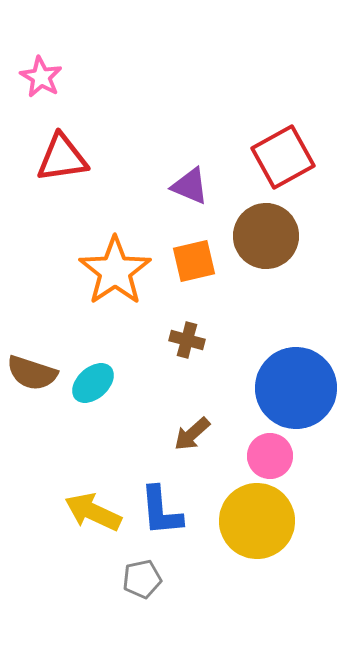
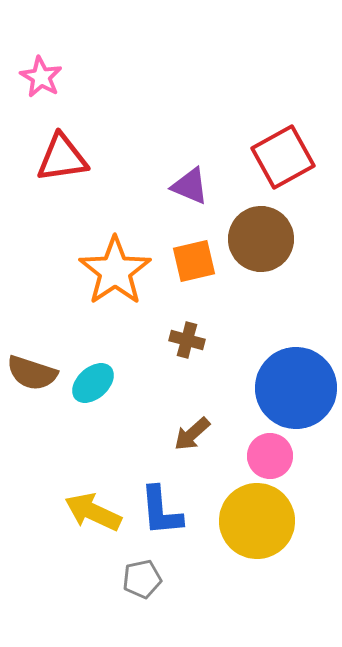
brown circle: moved 5 px left, 3 px down
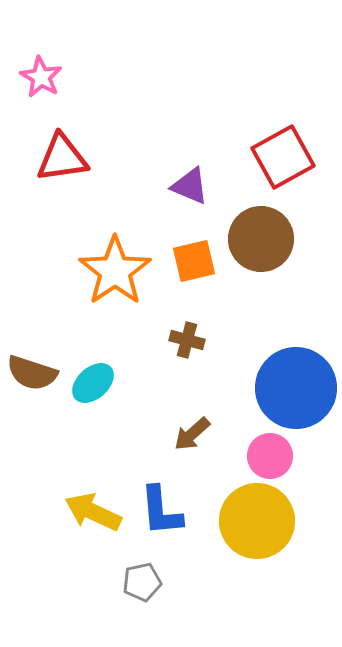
gray pentagon: moved 3 px down
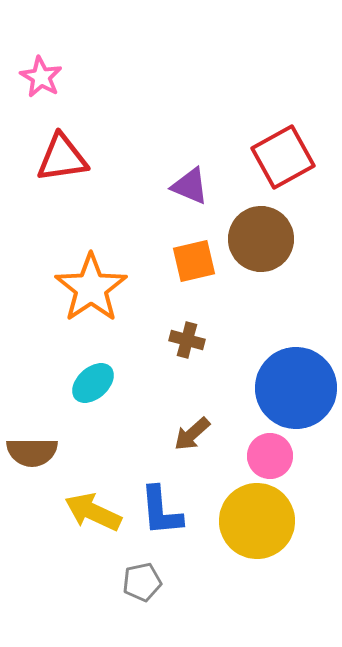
orange star: moved 24 px left, 17 px down
brown semicircle: moved 79 px down; rotated 18 degrees counterclockwise
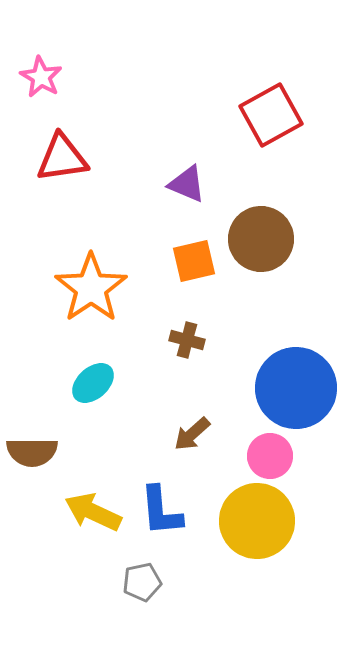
red square: moved 12 px left, 42 px up
purple triangle: moved 3 px left, 2 px up
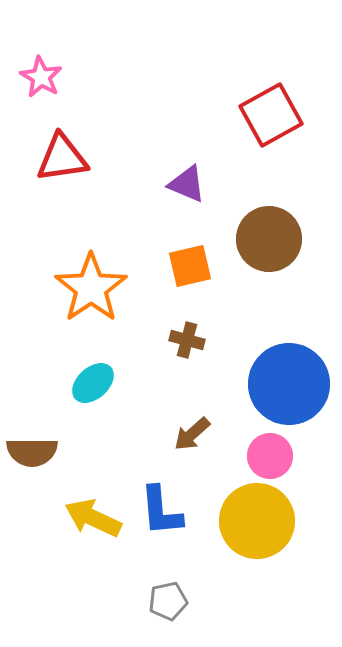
brown circle: moved 8 px right
orange square: moved 4 px left, 5 px down
blue circle: moved 7 px left, 4 px up
yellow arrow: moved 6 px down
gray pentagon: moved 26 px right, 19 px down
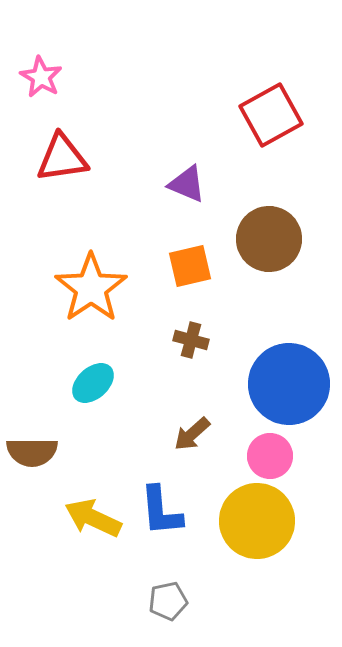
brown cross: moved 4 px right
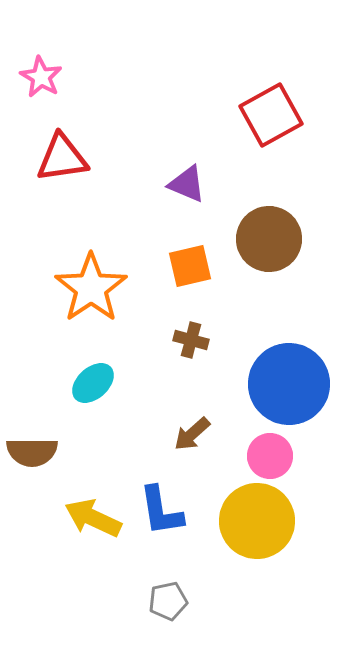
blue L-shape: rotated 4 degrees counterclockwise
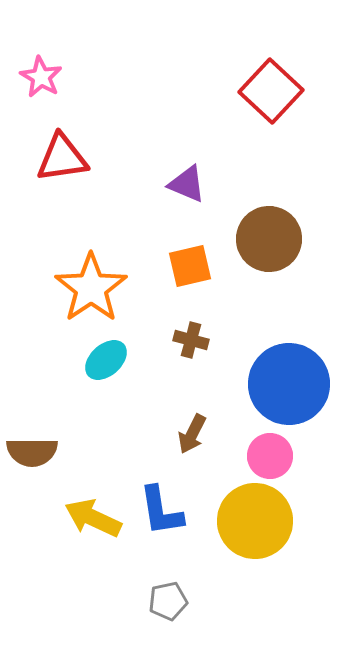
red square: moved 24 px up; rotated 18 degrees counterclockwise
cyan ellipse: moved 13 px right, 23 px up
brown arrow: rotated 21 degrees counterclockwise
yellow circle: moved 2 px left
